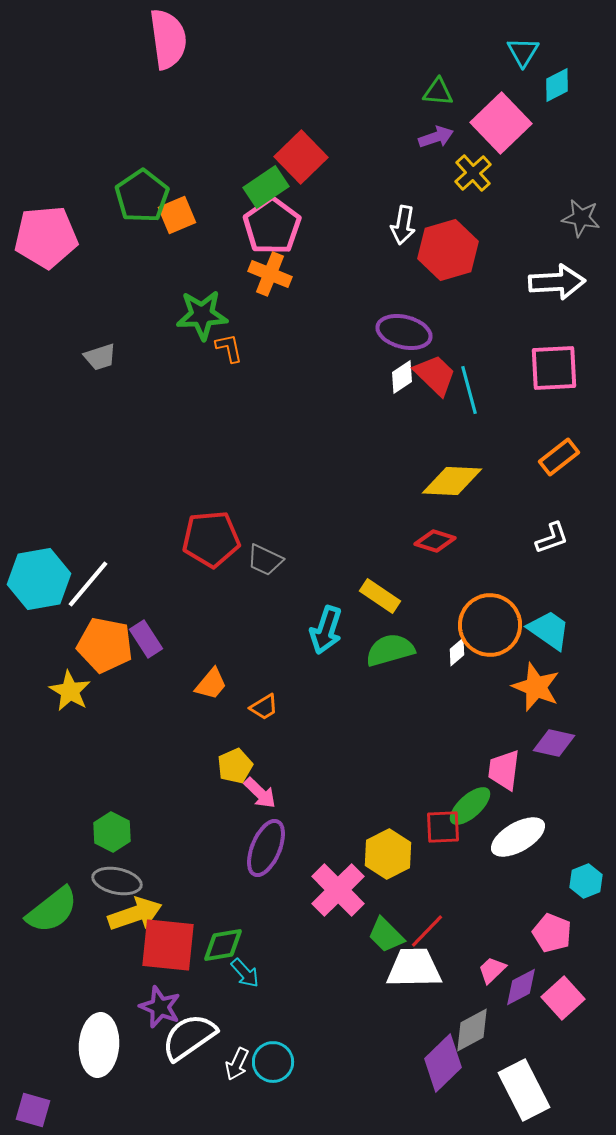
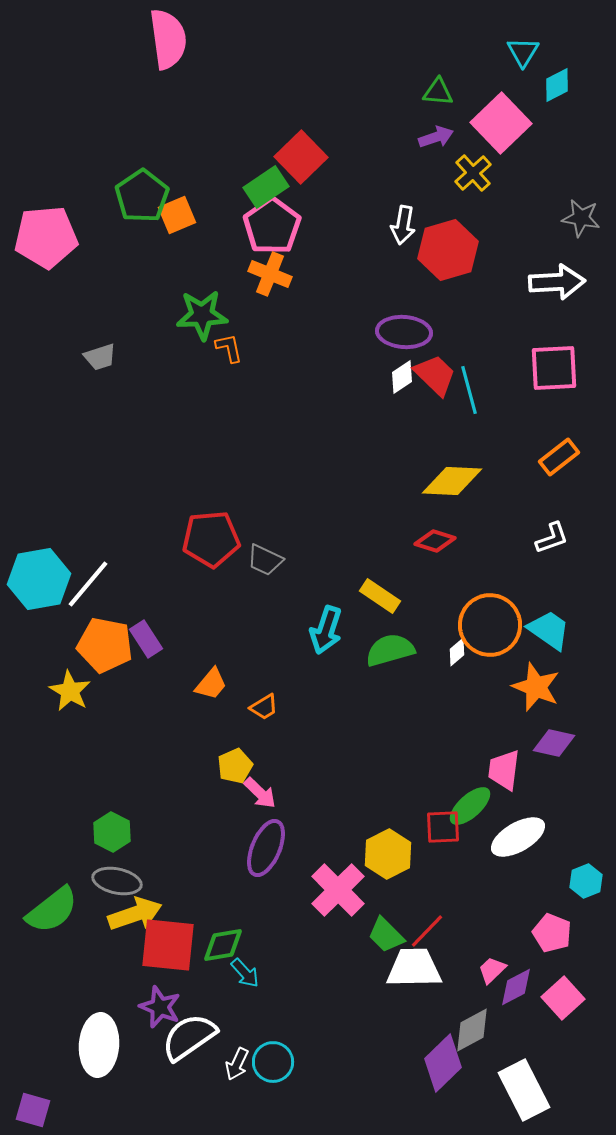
purple ellipse at (404, 332): rotated 10 degrees counterclockwise
purple diamond at (521, 987): moved 5 px left
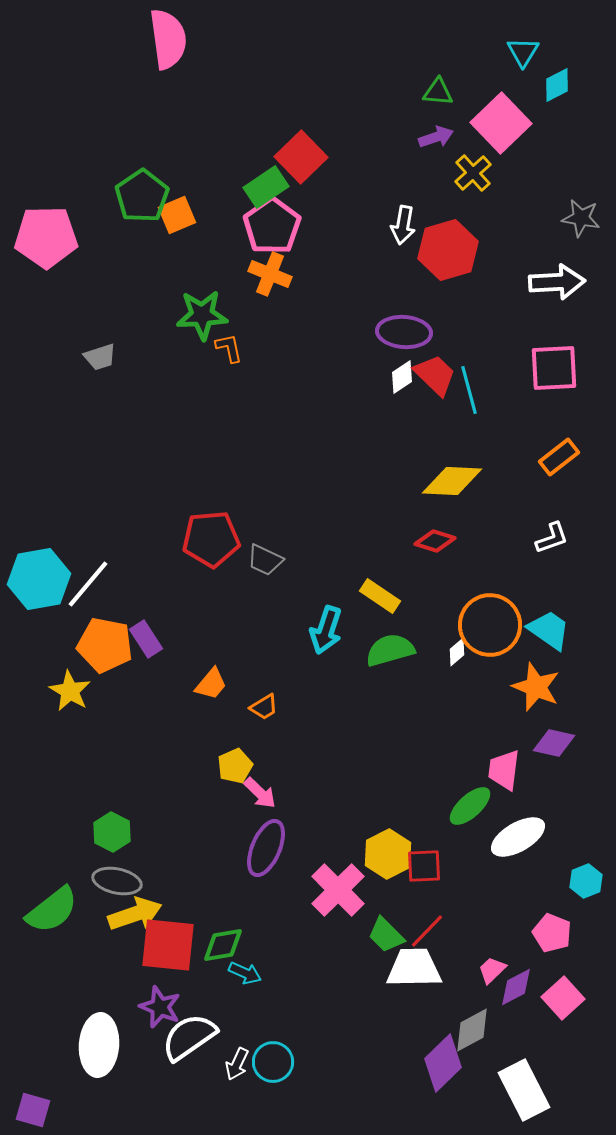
pink pentagon at (46, 237): rotated 4 degrees clockwise
red square at (443, 827): moved 19 px left, 39 px down
cyan arrow at (245, 973): rotated 24 degrees counterclockwise
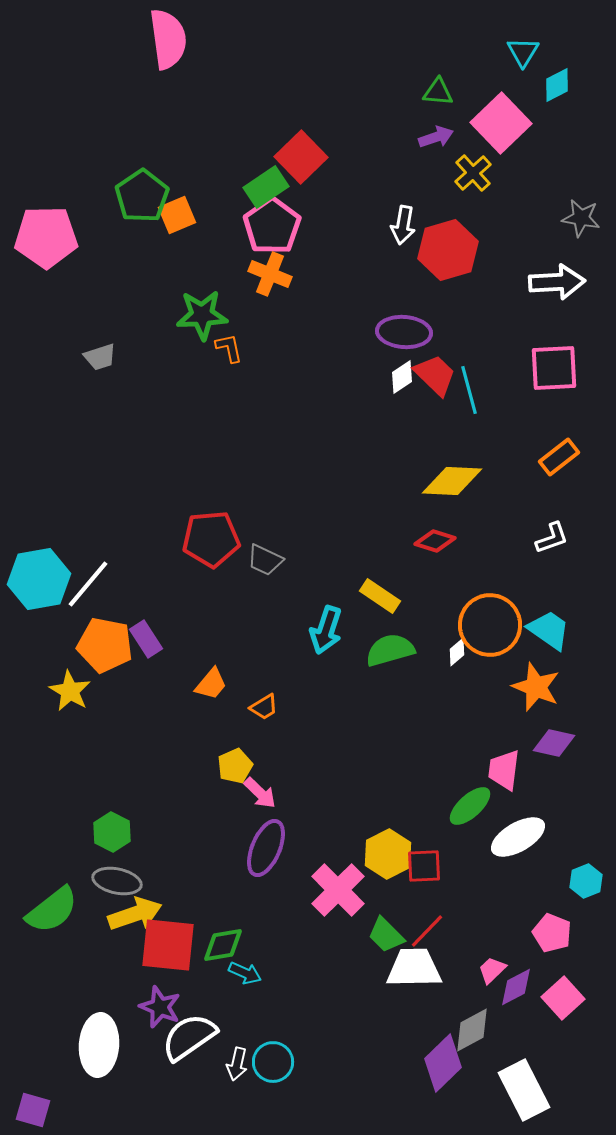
white arrow at (237, 1064): rotated 12 degrees counterclockwise
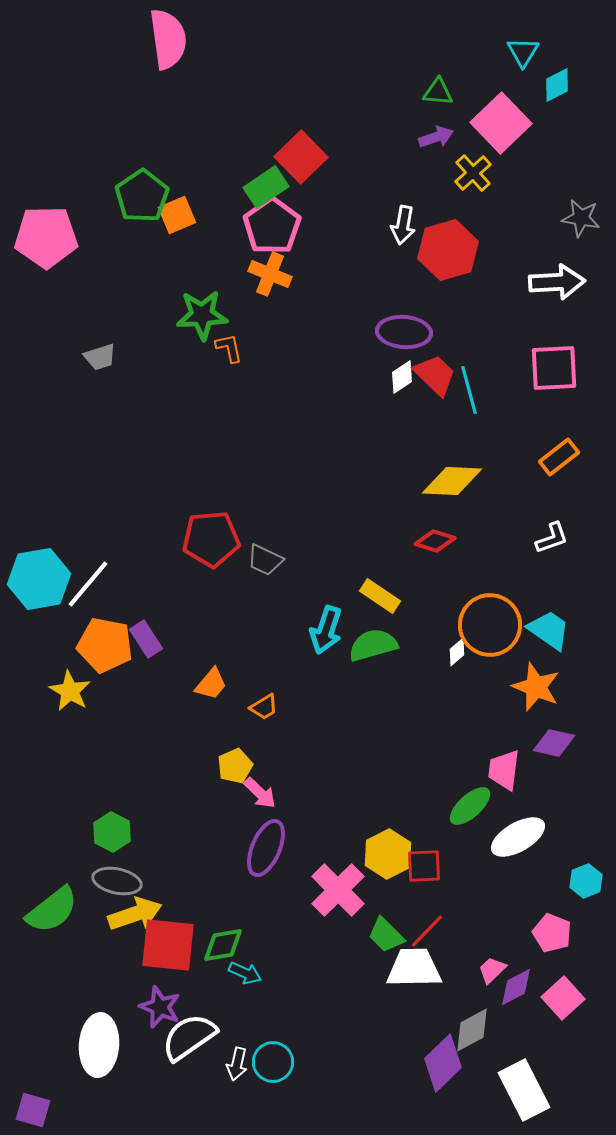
green semicircle at (390, 650): moved 17 px left, 5 px up
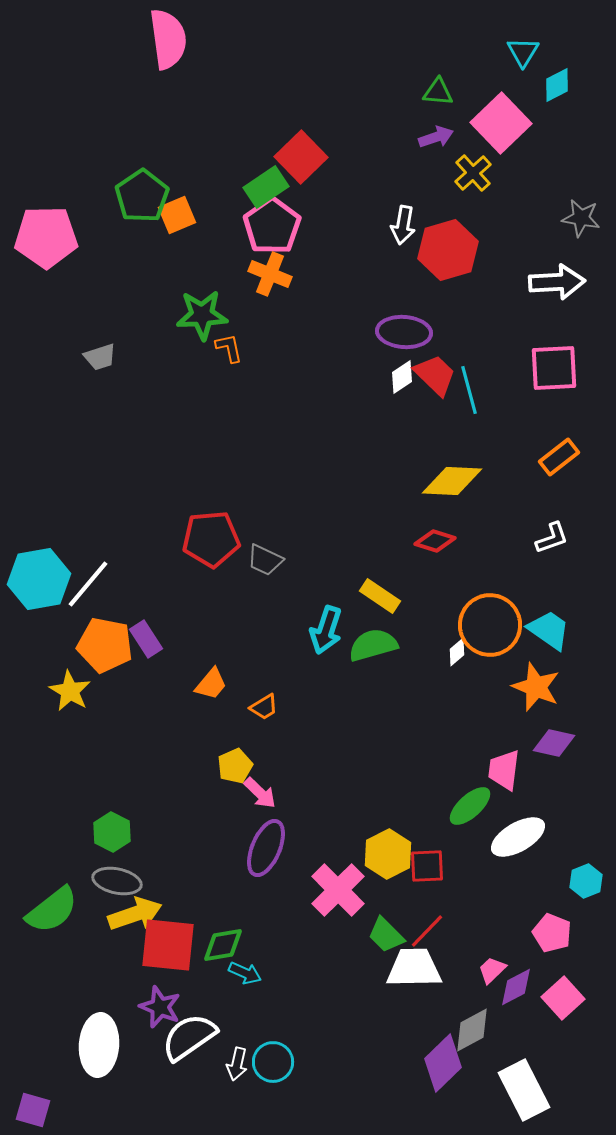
red square at (424, 866): moved 3 px right
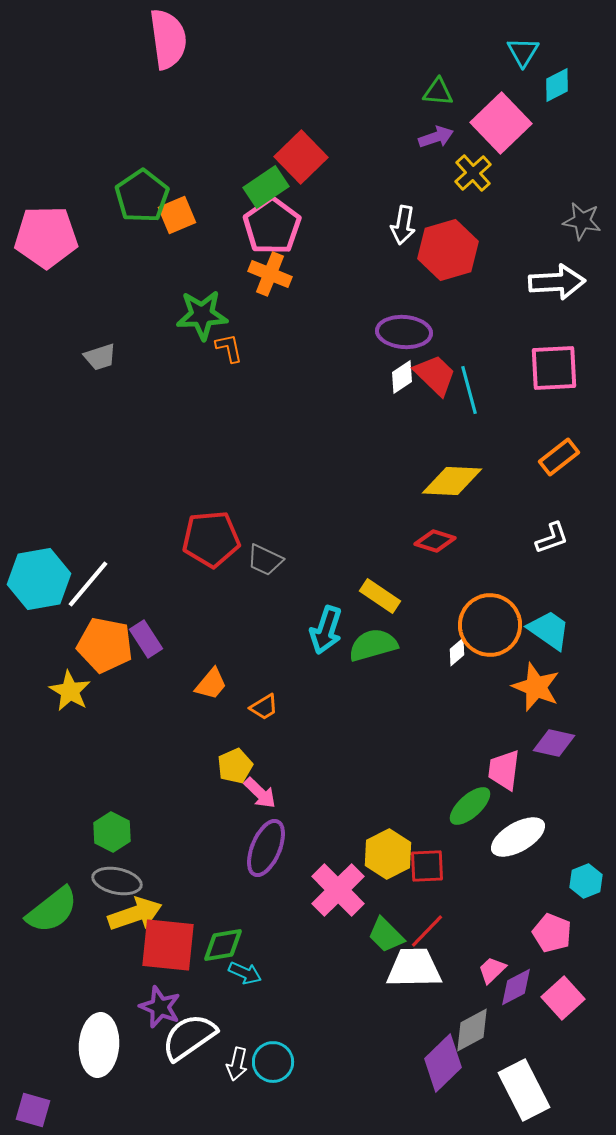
gray star at (581, 218): moved 1 px right, 3 px down
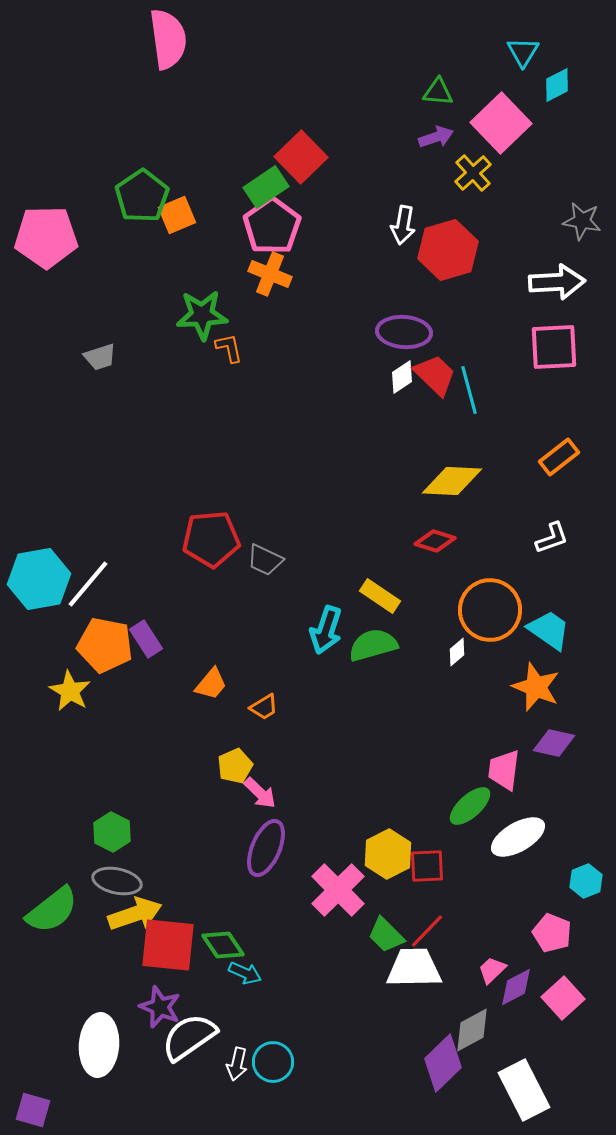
pink square at (554, 368): moved 21 px up
orange circle at (490, 625): moved 15 px up
green diamond at (223, 945): rotated 66 degrees clockwise
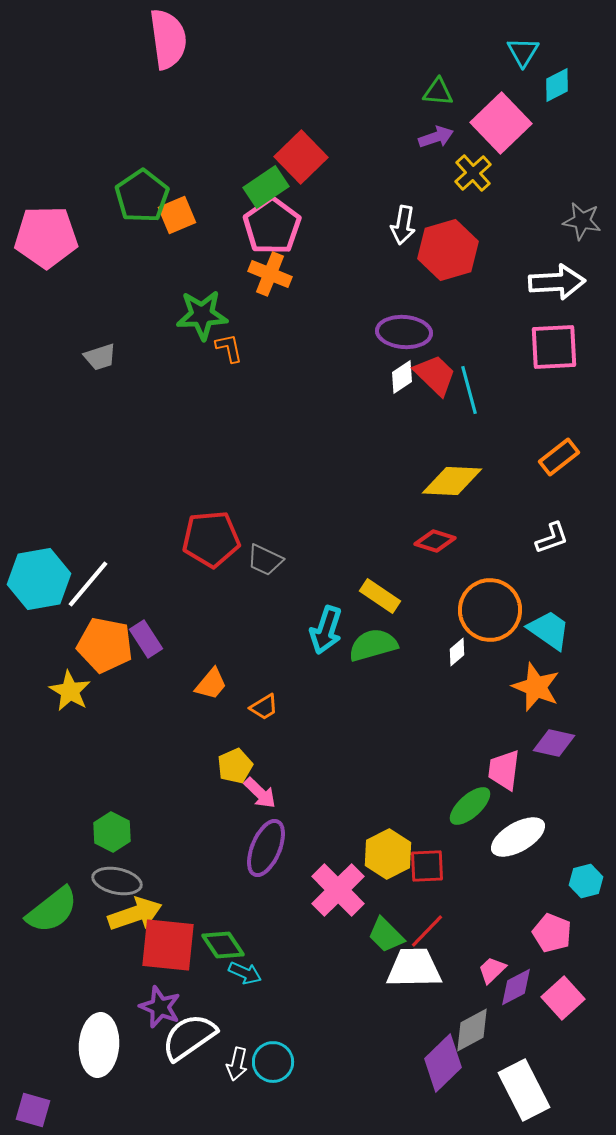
cyan hexagon at (586, 881): rotated 8 degrees clockwise
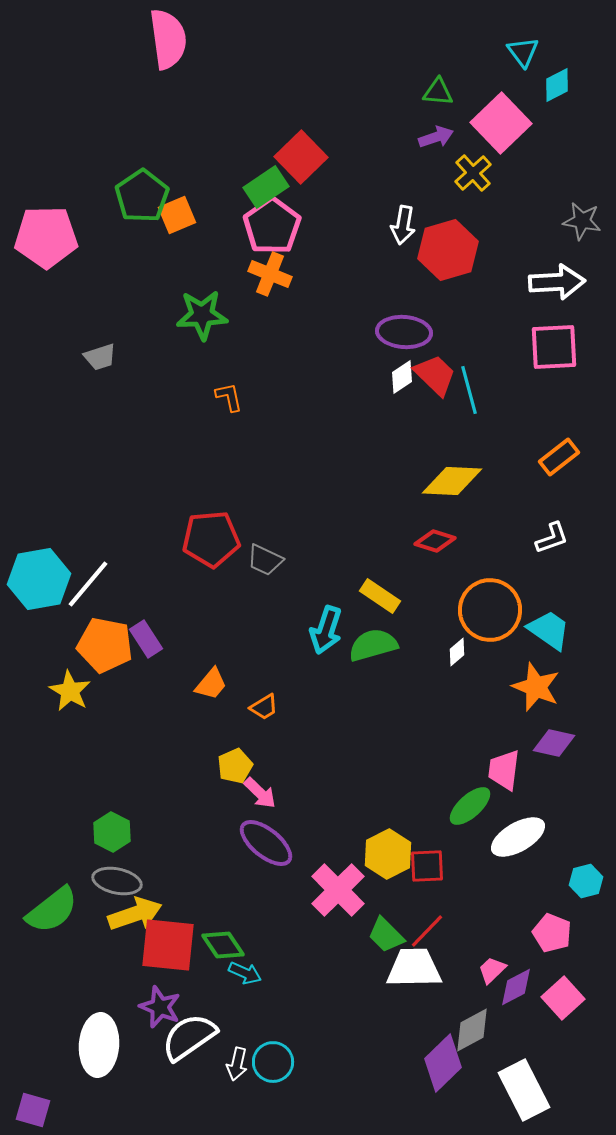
cyan triangle at (523, 52): rotated 8 degrees counterclockwise
orange L-shape at (229, 348): moved 49 px down
purple ellipse at (266, 848): moved 5 px up; rotated 74 degrees counterclockwise
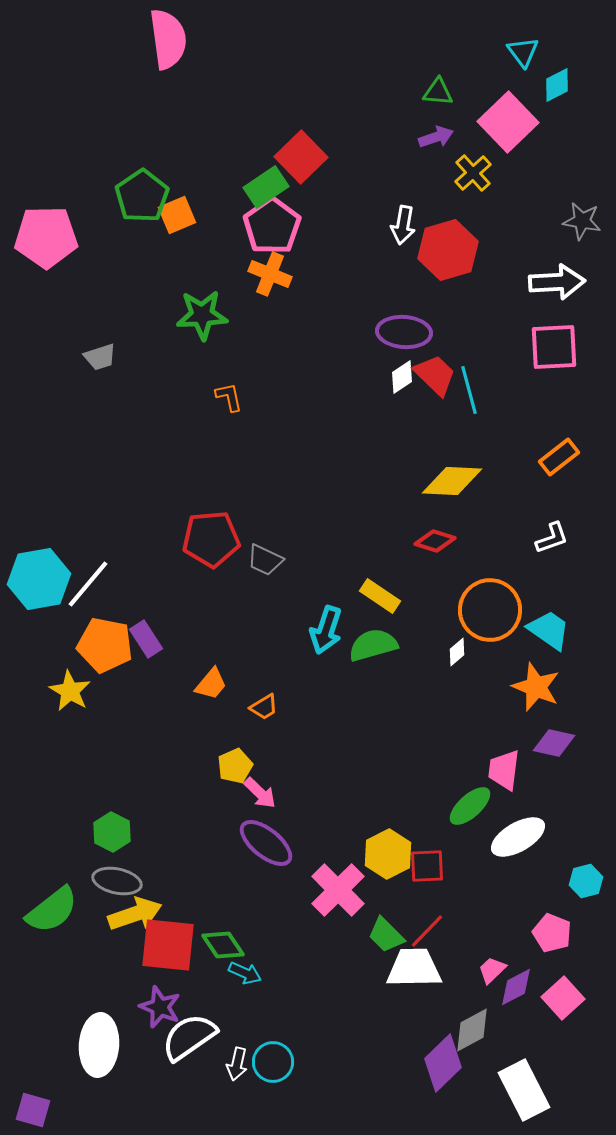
pink square at (501, 123): moved 7 px right, 1 px up
